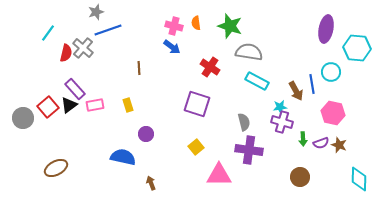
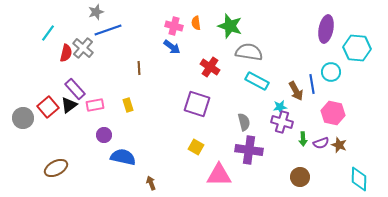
purple circle at (146, 134): moved 42 px left, 1 px down
yellow square at (196, 147): rotated 21 degrees counterclockwise
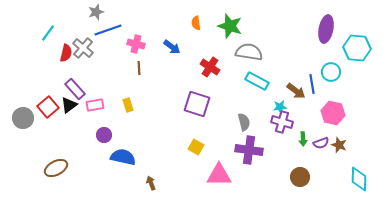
pink cross at (174, 26): moved 38 px left, 18 px down
brown arrow at (296, 91): rotated 24 degrees counterclockwise
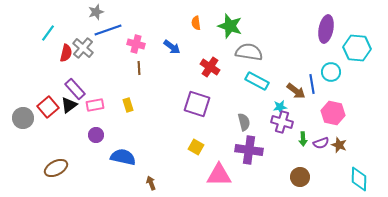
purple circle at (104, 135): moved 8 px left
